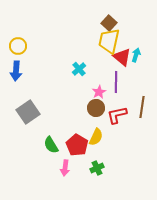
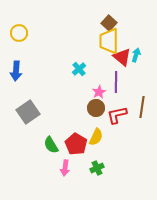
yellow trapezoid: rotated 12 degrees counterclockwise
yellow circle: moved 1 px right, 13 px up
red pentagon: moved 1 px left, 1 px up
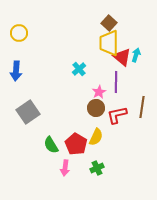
yellow trapezoid: moved 2 px down
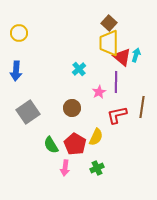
brown circle: moved 24 px left
red pentagon: moved 1 px left
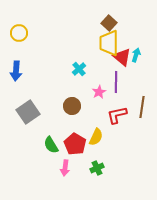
brown circle: moved 2 px up
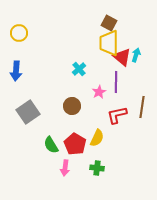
brown square: rotated 14 degrees counterclockwise
yellow semicircle: moved 1 px right, 1 px down
green cross: rotated 32 degrees clockwise
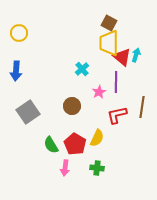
cyan cross: moved 3 px right
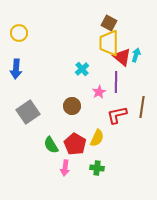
blue arrow: moved 2 px up
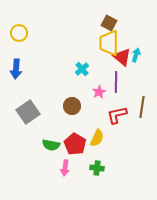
green semicircle: rotated 48 degrees counterclockwise
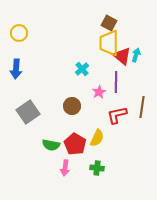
red triangle: moved 1 px up
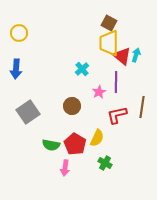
green cross: moved 8 px right, 5 px up; rotated 24 degrees clockwise
